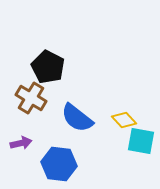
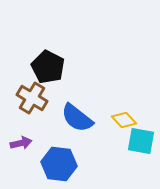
brown cross: moved 1 px right
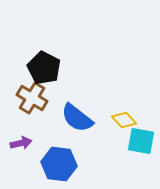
black pentagon: moved 4 px left, 1 px down
